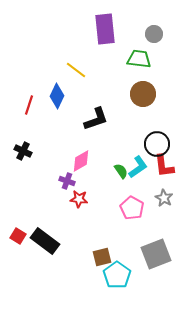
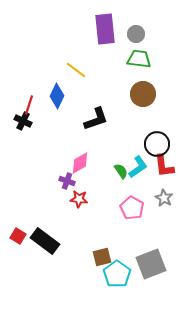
gray circle: moved 18 px left
black cross: moved 30 px up
pink diamond: moved 1 px left, 2 px down
gray square: moved 5 px left, 10 px down
cyan pentagon: moved 1 px up
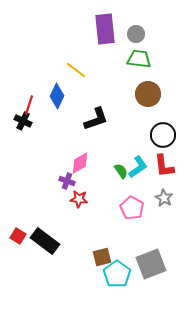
brown circle: moved 5 px right
black circle: moved 6 px right, 9 px up
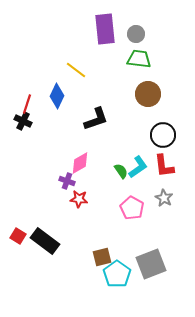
red line: moved 2 px left, 1 px up
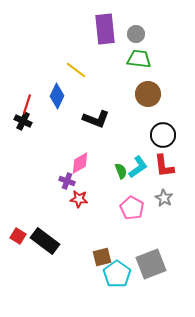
black L-shape: rotated 40 degrees clockwise
green semicircle: rotated 14 degrees clockwise
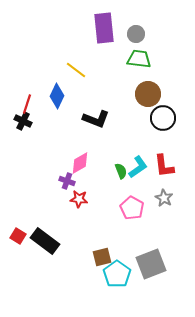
purple rectangle: moved 1 px left, 1 px up
black circle: moved 17 px up
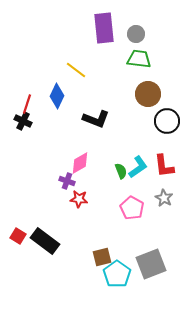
black circle: moved 4 px right, 3 px down
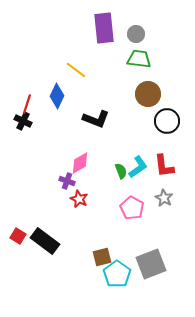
red star: rotated 18 degrees clockwise
